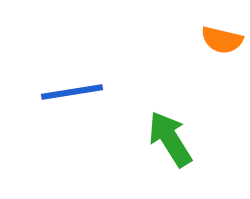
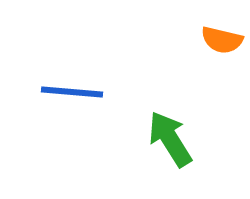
blue line: rotated 14 degrees clockwise
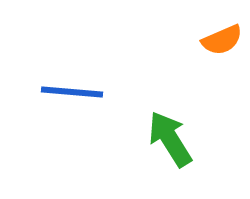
orange semicircle: rotated 36 degrees counterclockwise
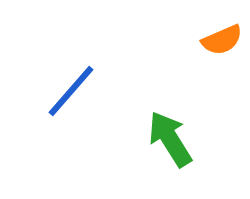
blue line: moved 1 px left, 1 px up; rotated 54 degrees counterclockwise
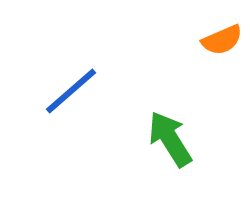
blue line: rotated 8 degrees clockwise
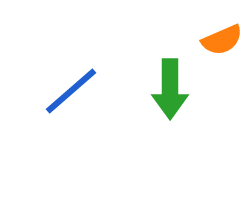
green arrow: moved 50 px up; rotated 148 degrees counterclockwise
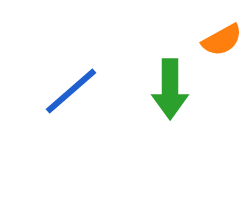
orange semicircle: rotated 6 degrees counterclockwise
